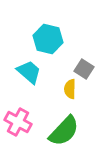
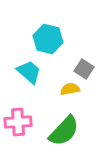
yellow semicircle: rotated 78 degrees clockwise
pink cross: rotated 32 degrees counterclockwise
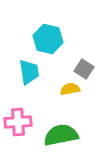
cyan trapezoid: rotated 40 degrees clockwise
green semicircle: moved 3 px left, 4 px down; rotated 144 degrees counterclockwise
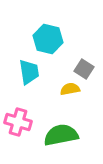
pink cross: rotated 20 degrees clockwise
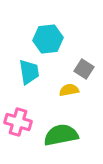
cyan hexagon: rotated 20 degrees counterclockwise
yellow semicircle: moved 1 px left, 1 px down
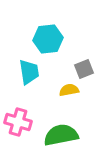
gray square: rotated 36 degrees clockwise
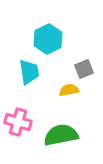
cyan hexagon: rotated 20 degrees counterclockwise
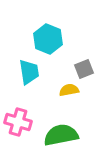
cyan hexagon: rotated 12 degrees counterclockwise
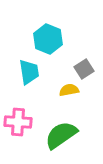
gray square: rotated 12 degrees counterclockwise
pink cross: rotated 12 degrees counterclockwise
green semicircle: rotated 24 degrees counterclockwise
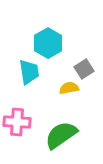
cyan hexagon: moved 4 px down; rotated 8 degrees clockwise
yellow semicircle: moved 2 px up
pink cross: moved 1 px left
